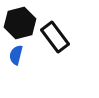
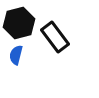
black hexagon: moved 1 px left
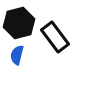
blue semicircle: moved 1 px right
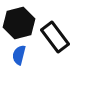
blue semicircle: moved 2 px right
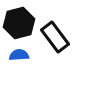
blue semicircle: rotated 72 degrees clockwise
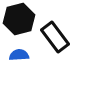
black hexagon: moved 4 px up
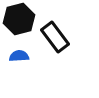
blue semicircle: moved 1 px down
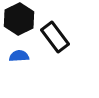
black hexagon: rotated 12 degrees counterclockwise
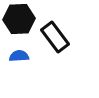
black hexagon: rotated 24 degrees clockwise
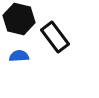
black hexagon: rotated 16 degrees clockwise
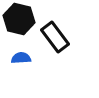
blue semicircle: moved 2 px right, 2 px down
